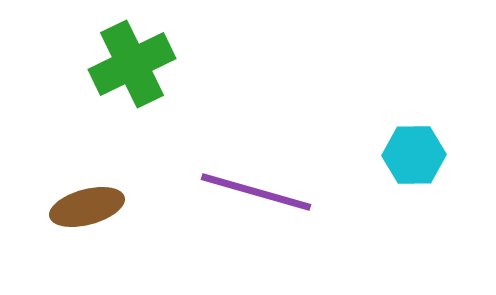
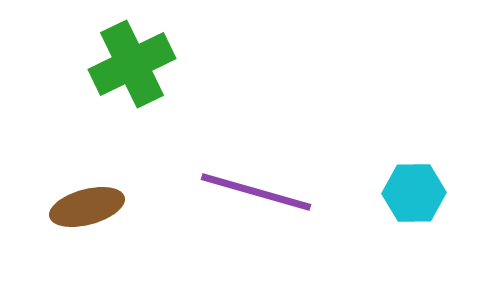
cyan hexagon: moved 38 px down
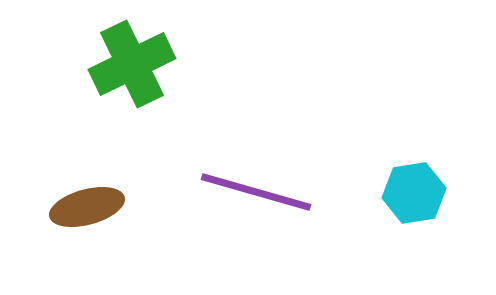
cyan hexagon: rotated 8 degrees counterclockwise
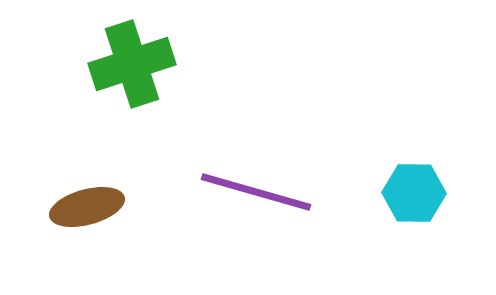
green cross: rotated 8 degrees clockwise
cyan hexagon: rotated 10 degrees clockwise
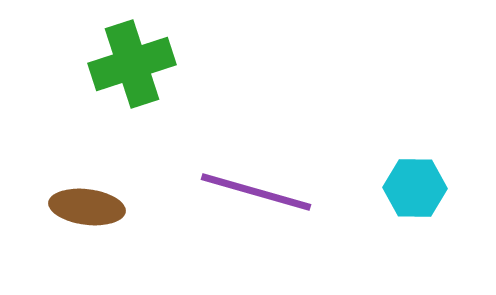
cyan hexagon: moved 1 px right, 5 px up
brown ellipse: rotated 22 degrees clockwise
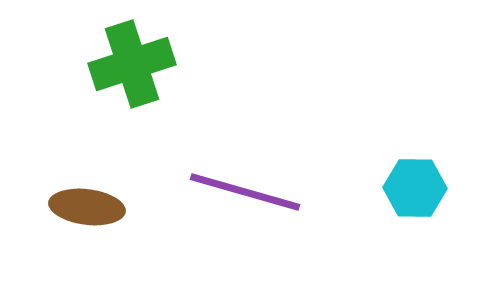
purple line: moved 11 px left
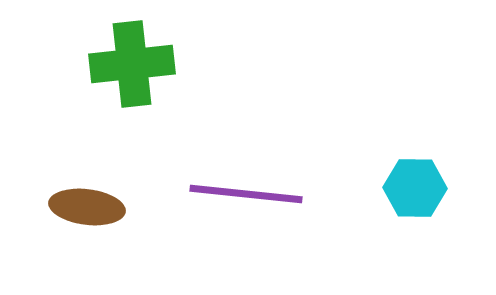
green cross: rotated 12 degrees clockwise
purple line: moved 1 px right, 2 px down; rotated 10 degrees counterclockwise
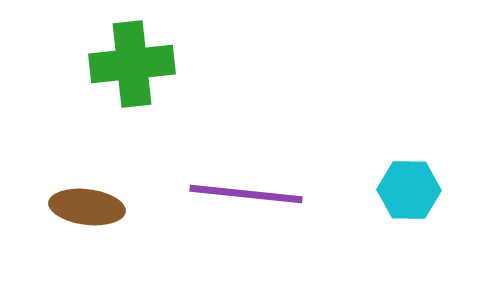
cyan hexagon: moved 6 px left, 2 px down
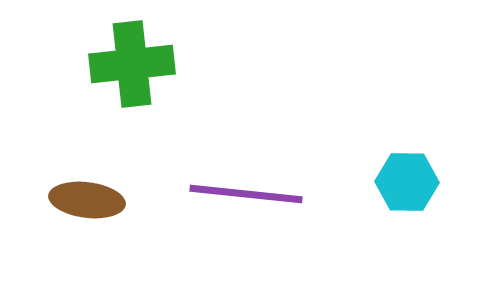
cyan hexagon: moved 2 px left, 8 px up
brown ellipse: moved 7 px up
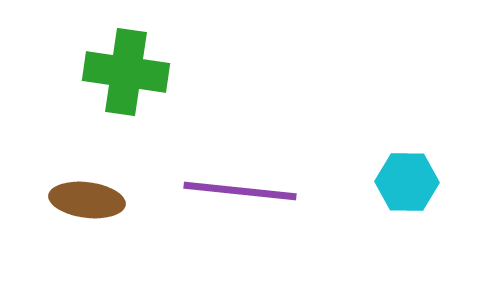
green cross: moved 6 px left, 8 px down; rotated 14 degrees clockwise
purple line: moved 6 px left, 3 px up
